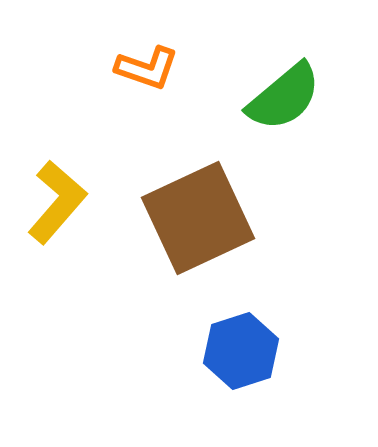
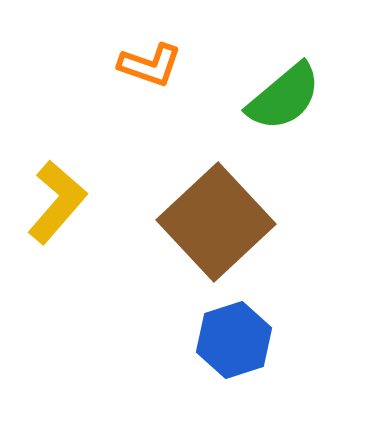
orange L-shape: moved 3 px right, 3 px up
brown square: moved 18 px right, 4 px down; rotated 18 degrees counterclockwise
blue hexagon: moved 7 px left, 11 px up
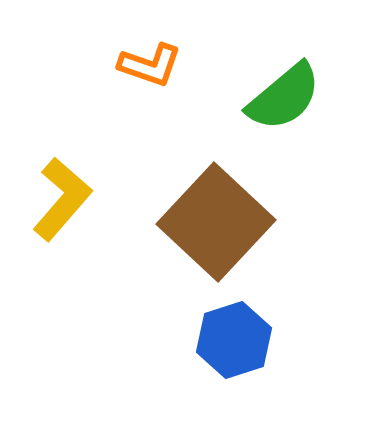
yellow L-shape: moved 5 px right, 3 px up
brown square: rotated 4 degrees counterclockwise
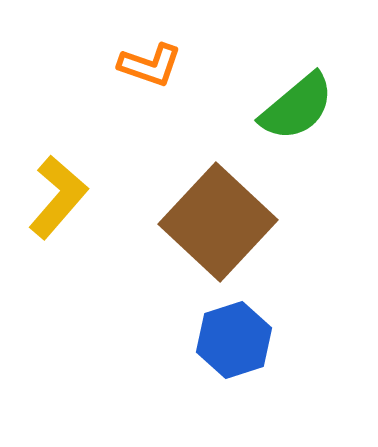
green semicircle: moved 13 px right, 10 px down
yellow L-shape: moved 4 px left, 2 px up
brown square: moved 2 px right
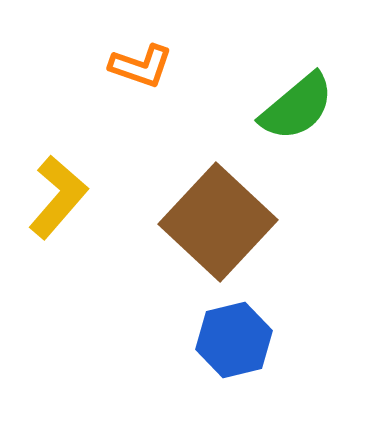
orange L-shape: moved 9 px left, 1 px down
blue hexagon: rotated 4 degrees clockwise
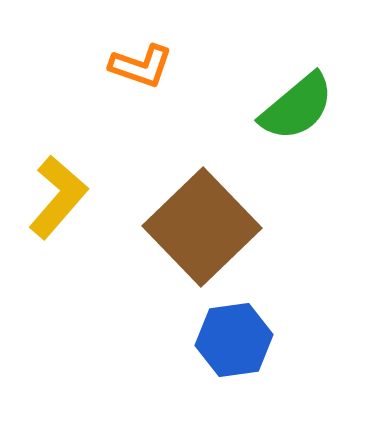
brown square: moved 16 px left, 5 px down; rotated 3 degrees clockwise
blue hexagon: rotated 6 degrees clockwise
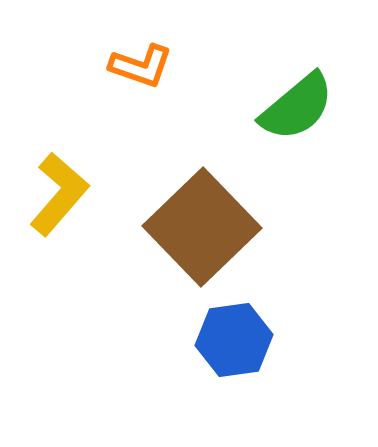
yellow L-shape: moved 1 px right, 3 px up
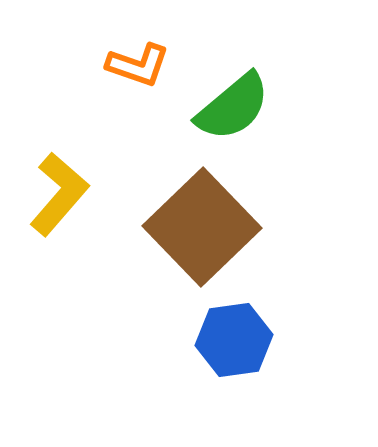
orange L-shape: moved 3 px left, 1 px up
green semicircle: moved 64 px left
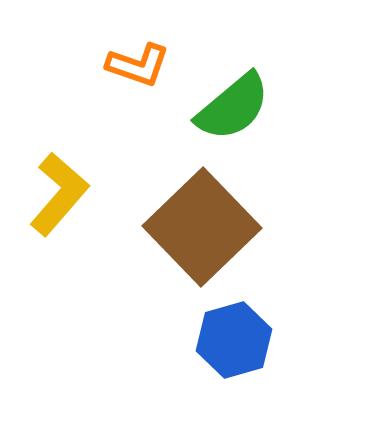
blue hexagon: rotated 8 degrees counterclockwise
